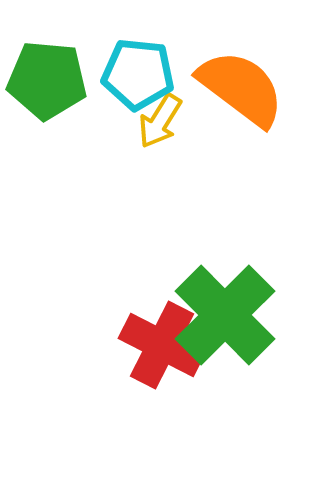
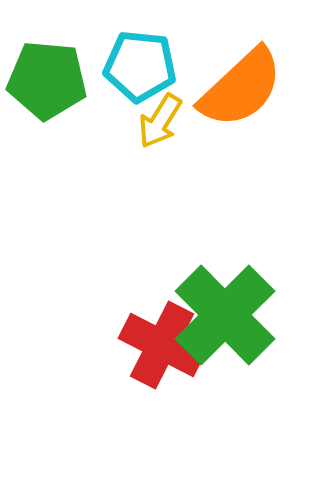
cyan pentagon: moved 2 px right, 8 px up
orange semicircle: rotated 100 degrees clockwise
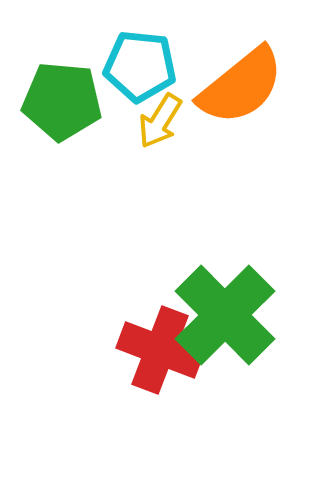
green pentagon: moved 15 px right, 21 px down
orange semicircle: moved 2 px up; rotated 4 degrees clockwise
red cross: moved 2 px left, 5 px down; rotated 6 degrees counterclockwise
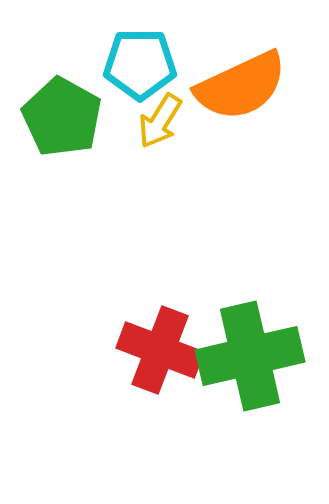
cyan pentagon: moved 2 px up; rotated 6 degrees counterclockwise
orange semicircle: rotated 14 degrees clockwise
green pentagon: moved 16 px down; rotated 24 degrees clockwise
green cross: moved 25 px right, 41 px down; rotated 32 degrees clockwise
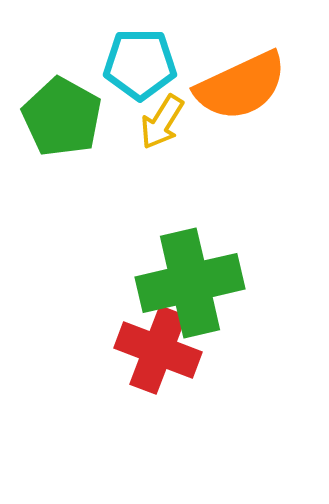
yellow arrow: moved 2 px right, 1 px down
red cross: moved 2 px left
green cross: moved 60 px left, 73 px up
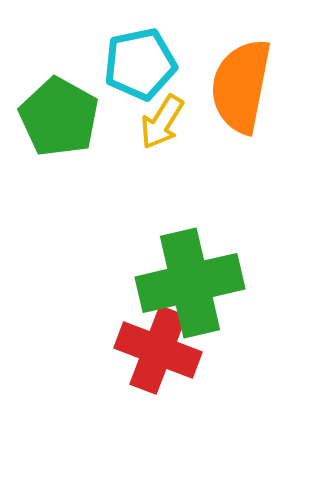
cyan pentagon: rotated 12 degrees counterclockwise
orange semicircle: rotated 126 degrees clockwise
green pentagon: moved 3 px left
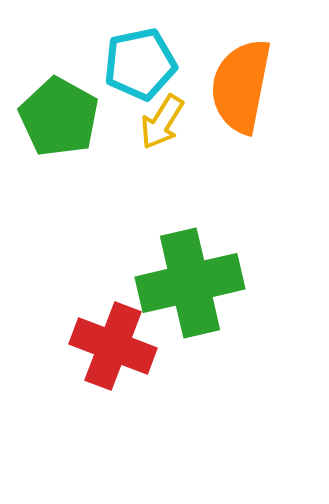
red cross: moved 45 px left, 4 px up
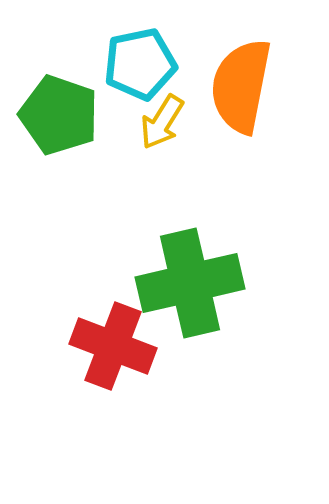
green pentagon: moved 2 px up; rotated 10 degrees counterclockwise
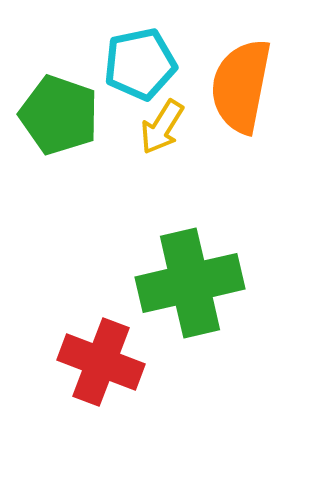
yellow arrow: moved 5 px down
red cross: moved 12 px left, 16 px down
